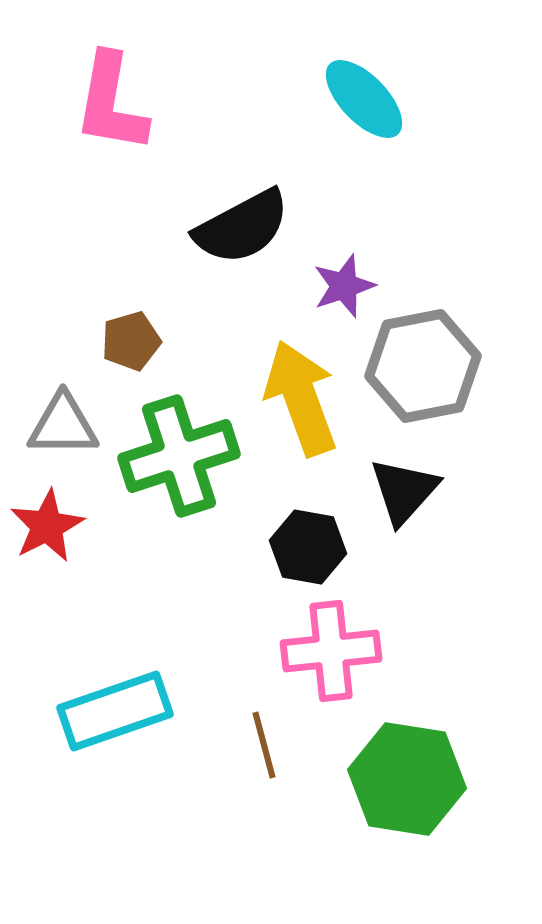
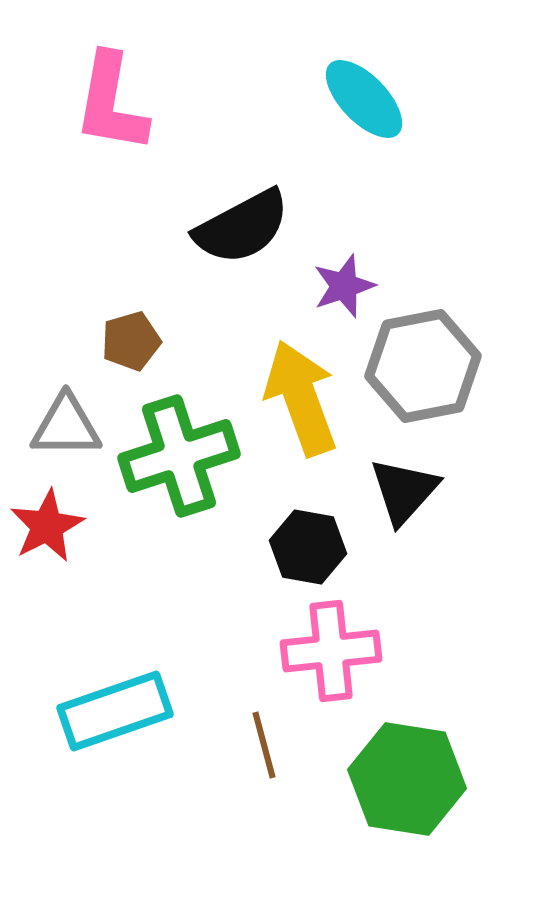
gray triangle: moved 3 px right, 1 px down
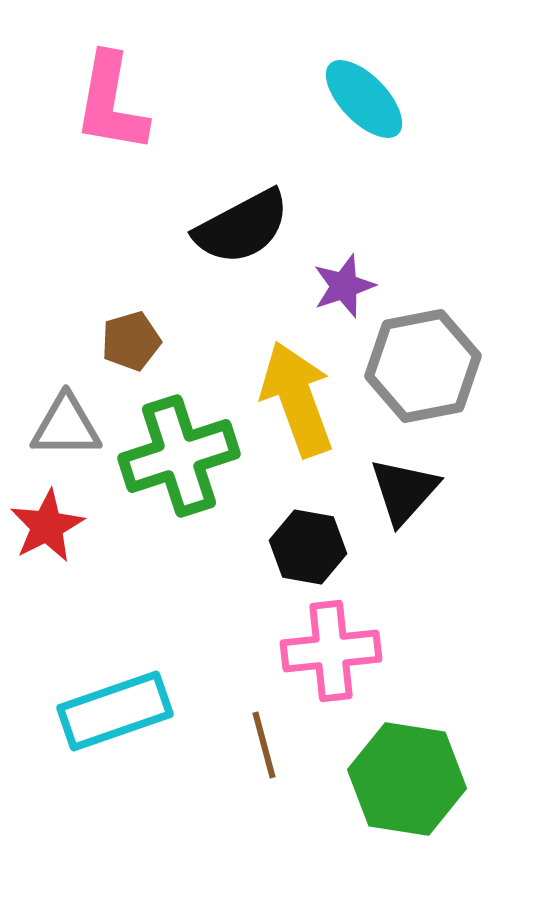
yellow arrow: moved 4 px left, 1 px down
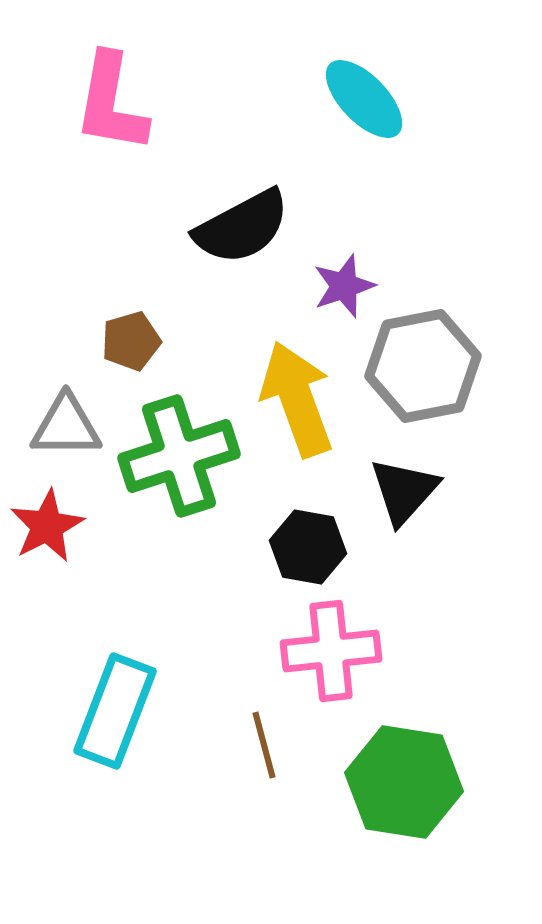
cyan rectangle: rotated 50 degrees counterclockwise
green hexagon: moved 3 px left, 3 px down
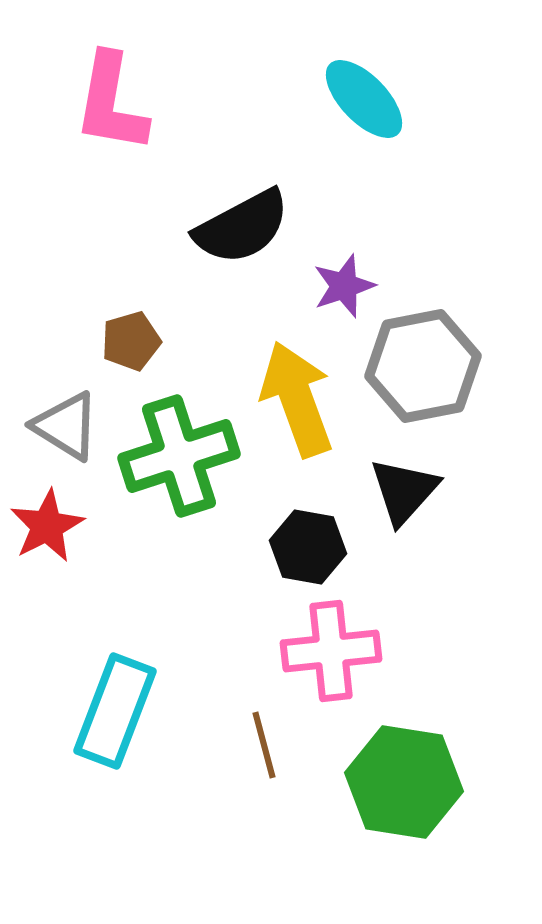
gray triangle: rotated 32 degrees clockwise
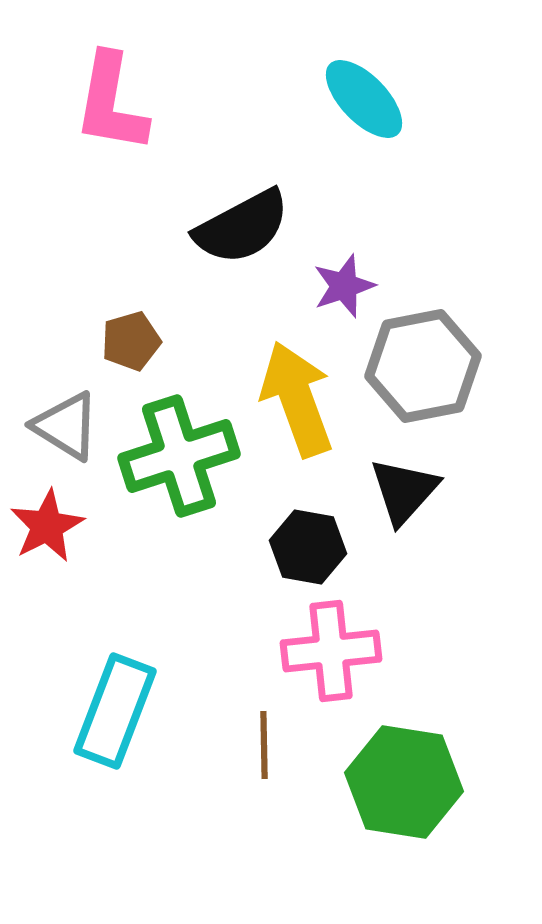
brown line: rotated 14 degrees clockwise
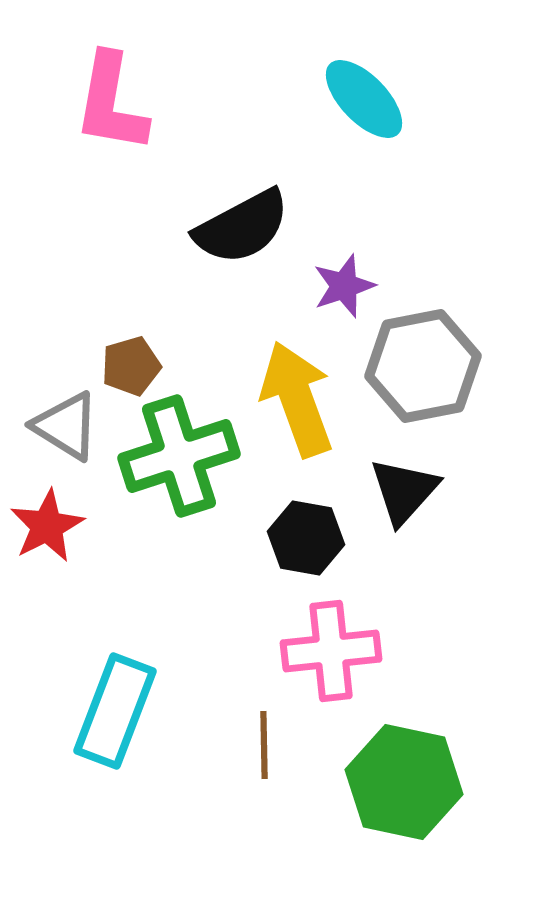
brown pentagon: moved 25 px down
black hexagon: moved 2 px left, 9 px up
green hexagon: rotated 3 degrees clockwise
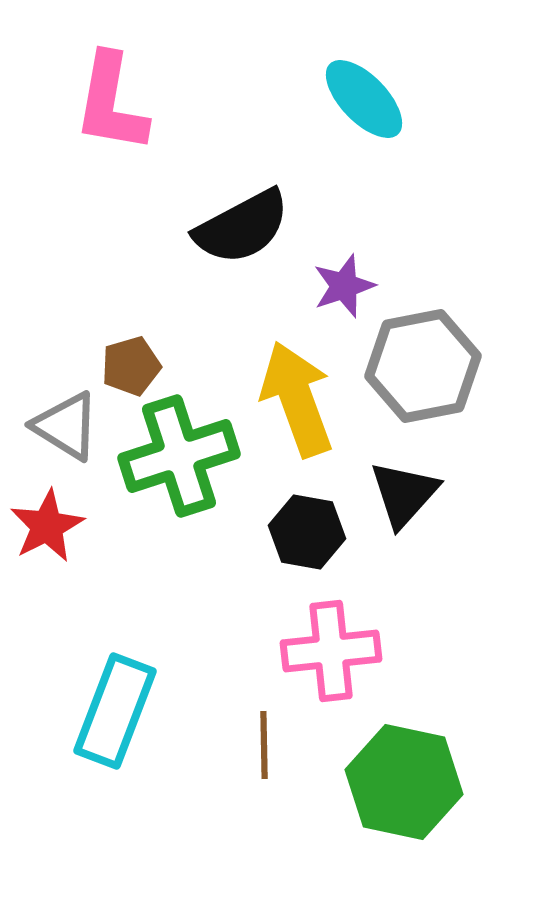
black triangle: moved 3 px down
black hexagon: moved 1 px right, 6 px up
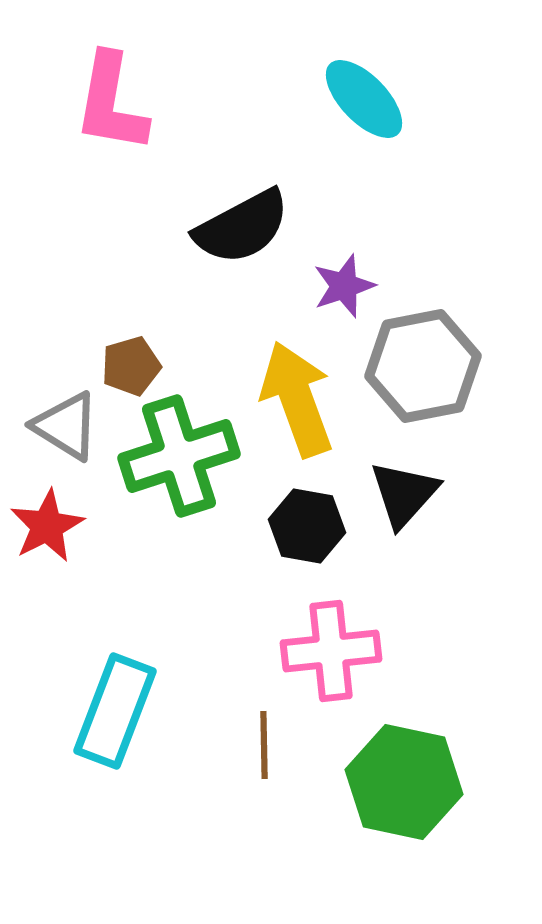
black hexagon: moved 6 px up
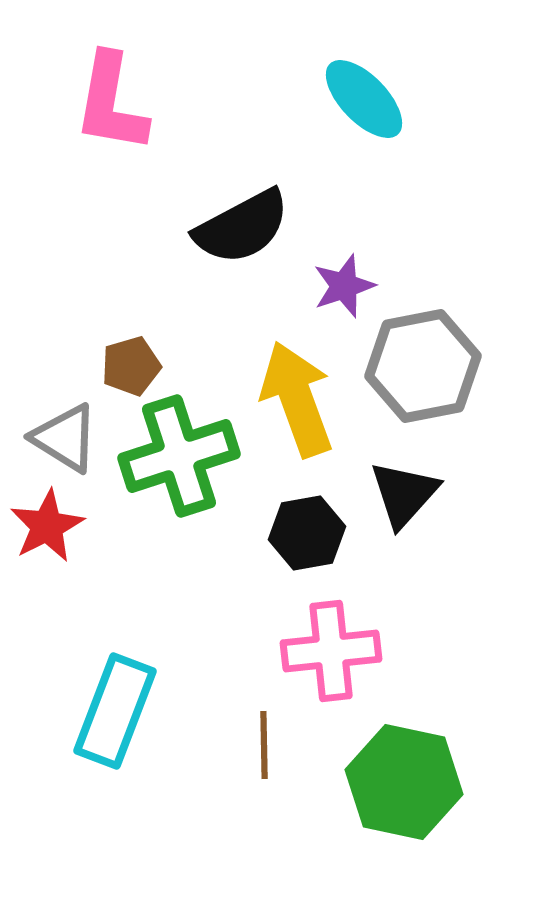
gray triangle: moved 1 px left, 12 px down
black hexagon: moved 7 px down; rotated 20 degrees counterclockwise
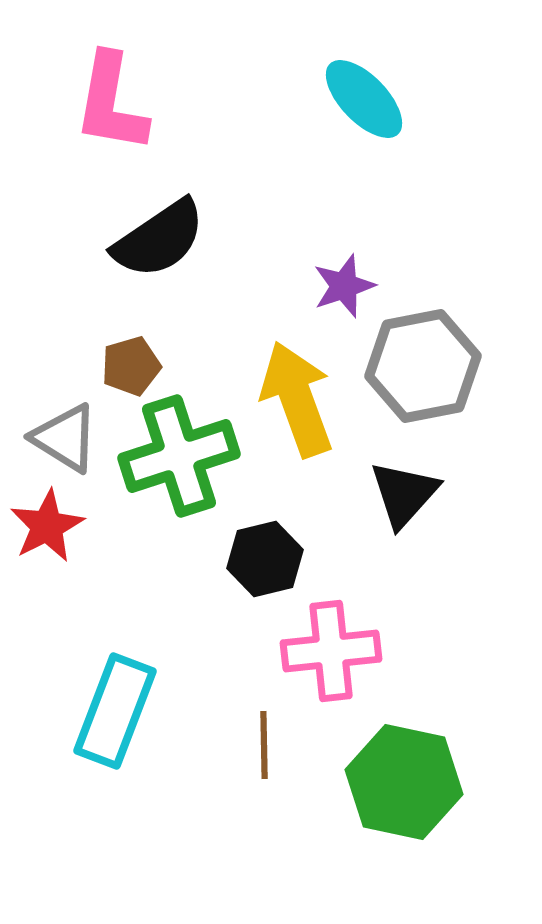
black semicircle: moved 83 px left, 12 px down; rotated 6 degrees counterclockwise
black hexagon: moved 42 px left, 26 px down; rotated 4 degrees counterclockwise
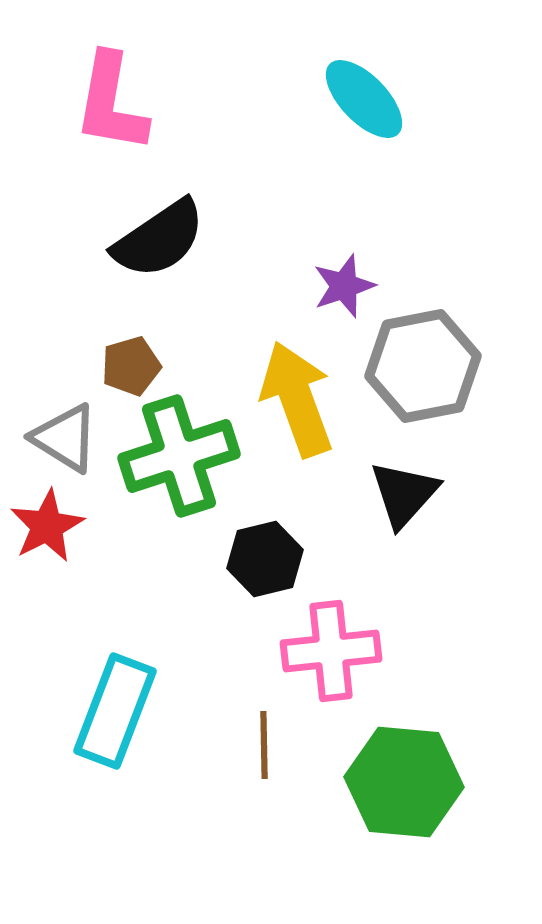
green hexagon: rotated 7 degrees counterclockwise
